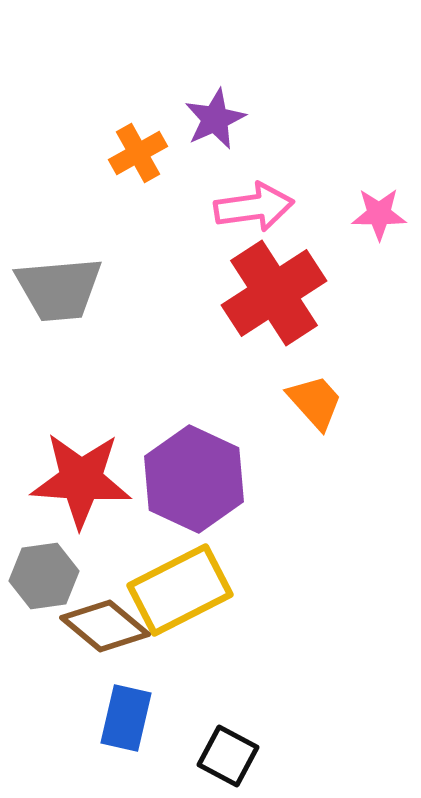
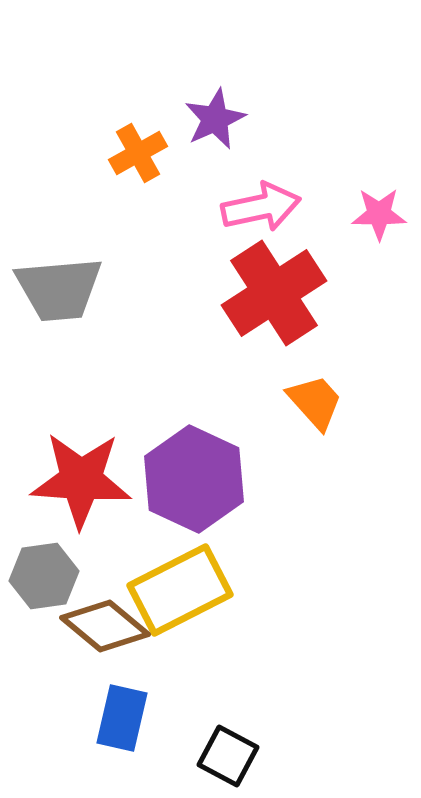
pink arrow: moved 7 px right; rotated 4 degrees counterclockwise
blue rectangle: moved 4 px left
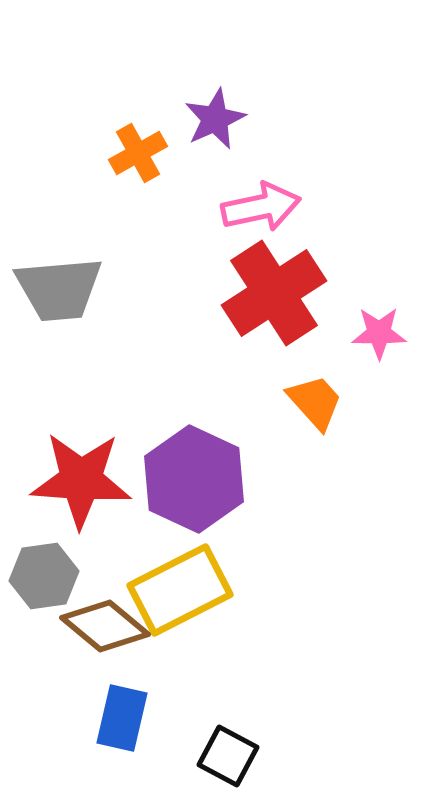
pink star: moved 119 px down
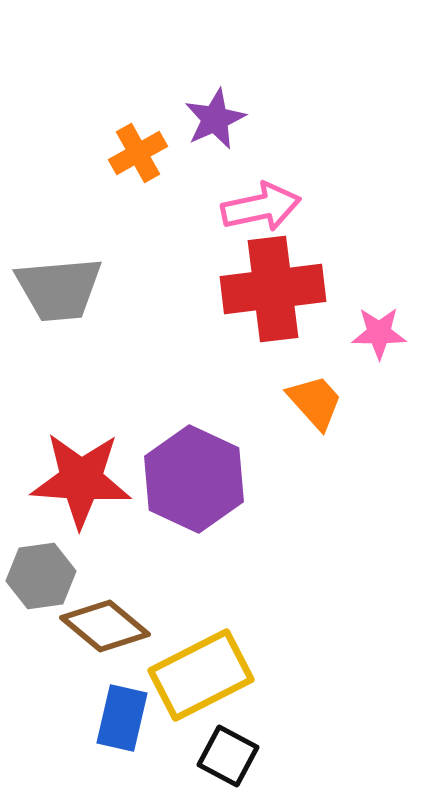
red cross: moved 1 px left, 4 px up; rotated 26 degrees clockwise
gray hexagon: moved 3 px left
yellow rectangle: moved 21 px right, 85 px down
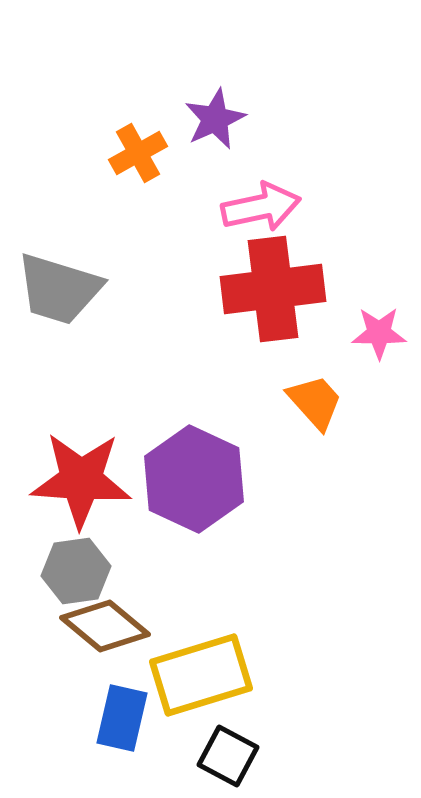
gray trapezoid: rotated 22 degrees clockwise
gray hexagon: moved 35 px right, 5 px up
yellow rectangle: rotated 10 degrees clockwise
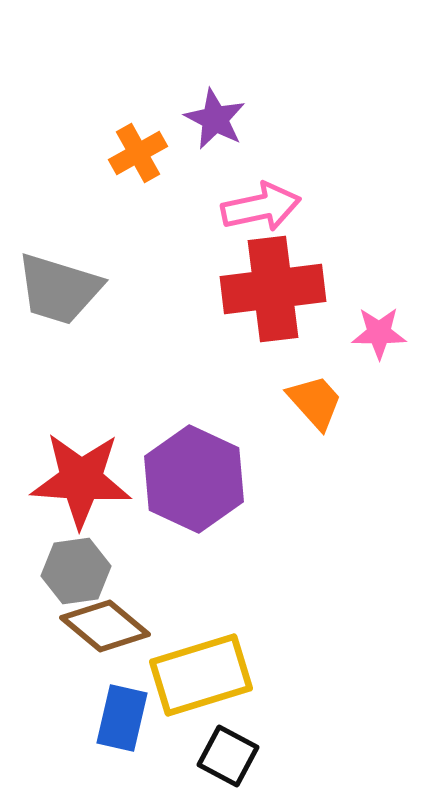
purple star: rotated 20 degrees counterclockwise
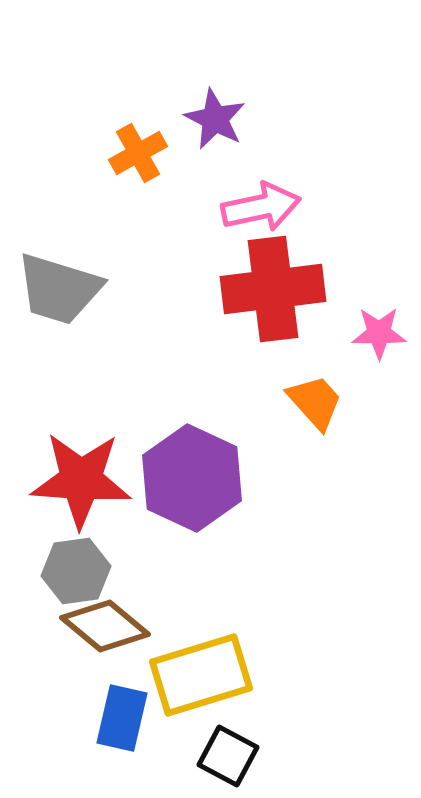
purple hexagon: moved 2 px left, 1 px up
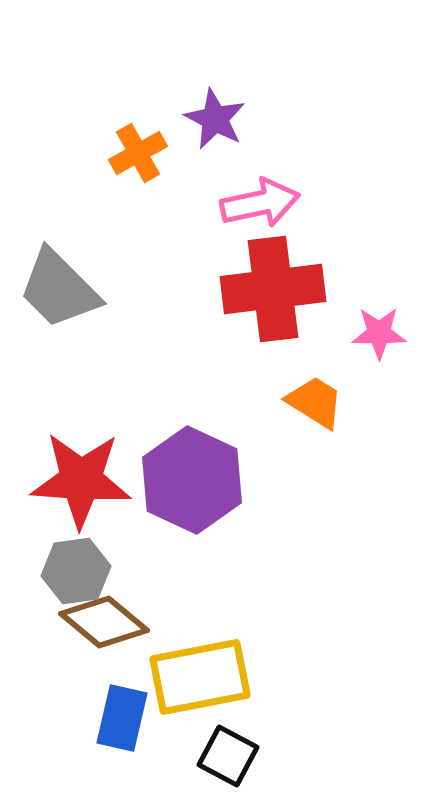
pink arrow: moved 1 px left, 4 px up
gray trapezoid: rotated 28 degrees clockwise
orange trapezoid: rotated 16 degrees counterclockwise
purple hexagon: moved 2 px down
brown diamond: moved 1 px left, 4 px up
yellow rectangle: moved 1 px left, 2 px down; rotated 6 degrees clockwise
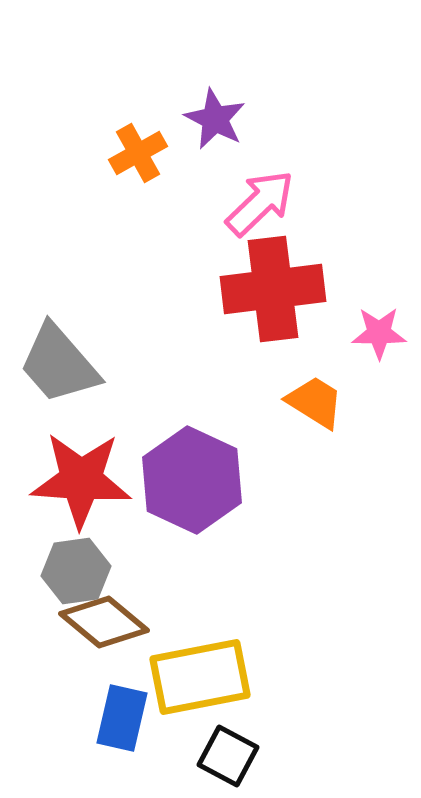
pink arrow: rotated 32 degrees counterclockwise
gray trapezoid: moved 75 px down; rotated 4 degrees clockwise
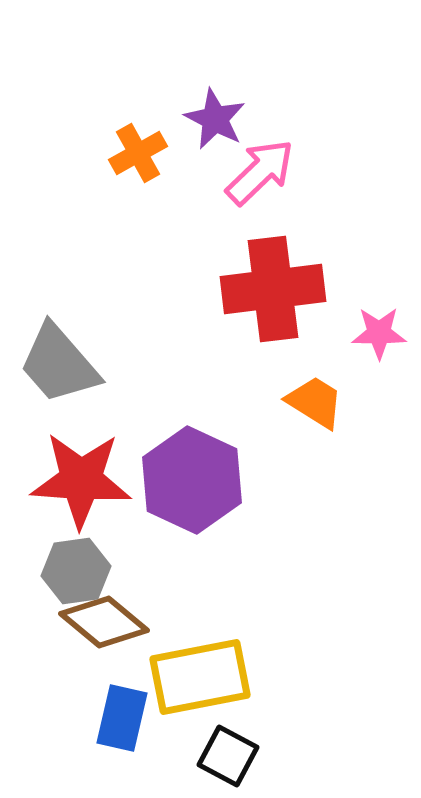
pink arrow: moved 31 px up
